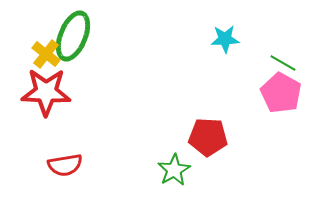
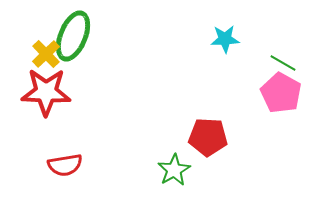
yellow cross: rotated 8 degrees clockwise
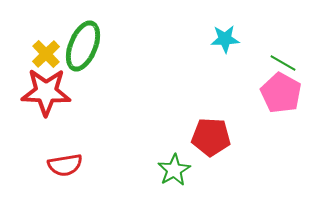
green ellipse: moved 10 px right, 10 px down
red pentagon: moved 3 px right
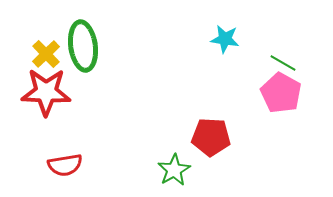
cyan star: rotated 12 degrees clockwise
green ellipse: rotated 30 degrees counterclockwise
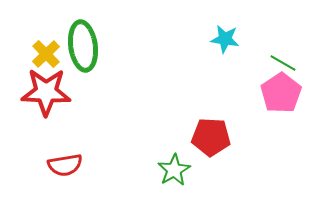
pink pentagon: rotated 9 degrees clockwise
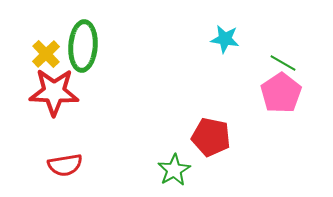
green ellipse: rotated 12 degrees clockwise
red star: moved 8 px right
red pentagon: rotated 9 degrees clockwise
